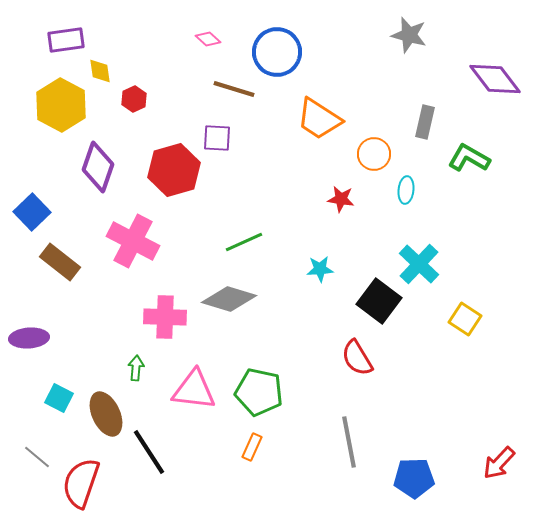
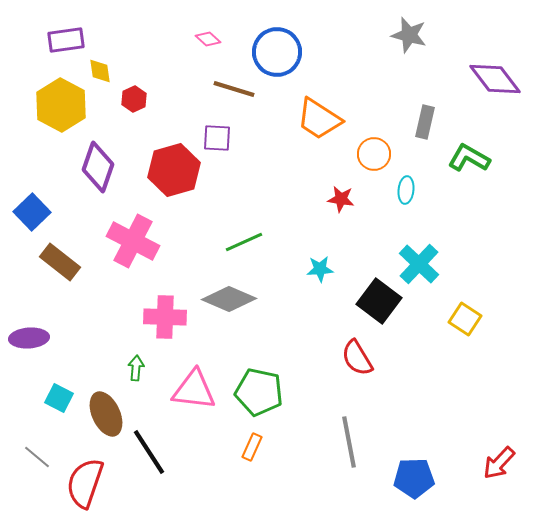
gray diamond at (229, 299): rotated 6 degrees clockwise
red semicircle at (81, 483): moved 4 px right
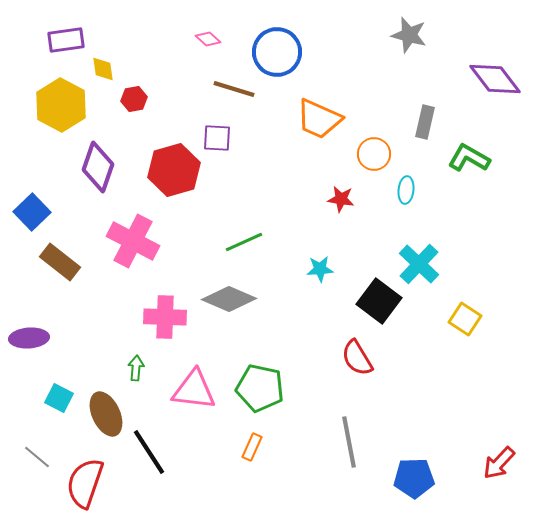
yellow diamond at (100, 71): moved 3 px right, 2 px up
red hexagon at (134, 99): rotated 15 degrees clockwise
orange trapezoid at (319, 119): rotated 9 degrees counterclockwise
green pentagon at (259, 392): moved 1 px right, 4 px up
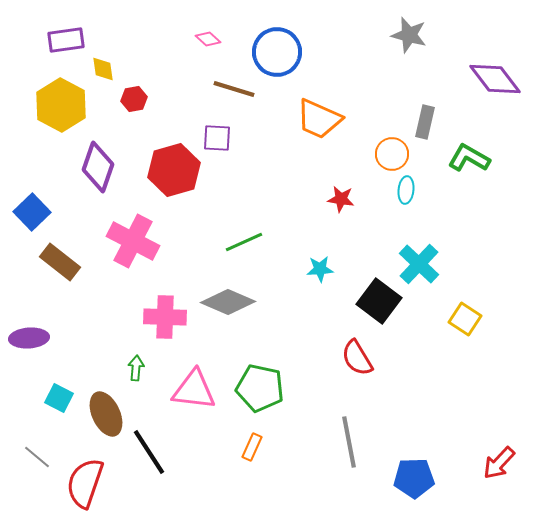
orange circle at (374, 154): moved 18 px right
gray diamond at (229, 299): moved 1 px left, 3 px down
